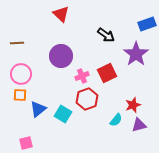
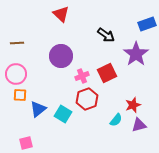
pink circle: moved 5 px left
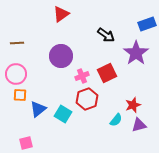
red triangle: rotated 42 degrees clockwise
purple star: moved 1 px up
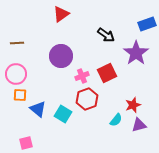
blue triangle: rotated 42 degrees counterclockwise
